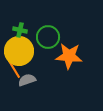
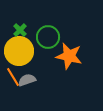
green cross: rotated 32 degrees clockwise
orange star: rotated 8 degrees clockwise
orange line: moved 1 px left, 8 px down
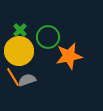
orange star: rotated 24 degrees counterclockwise
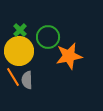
gray semicircle: rotated 72 degrees counterclockwise
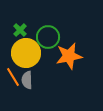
yellow circle: moved 7 px right, 2 px down
